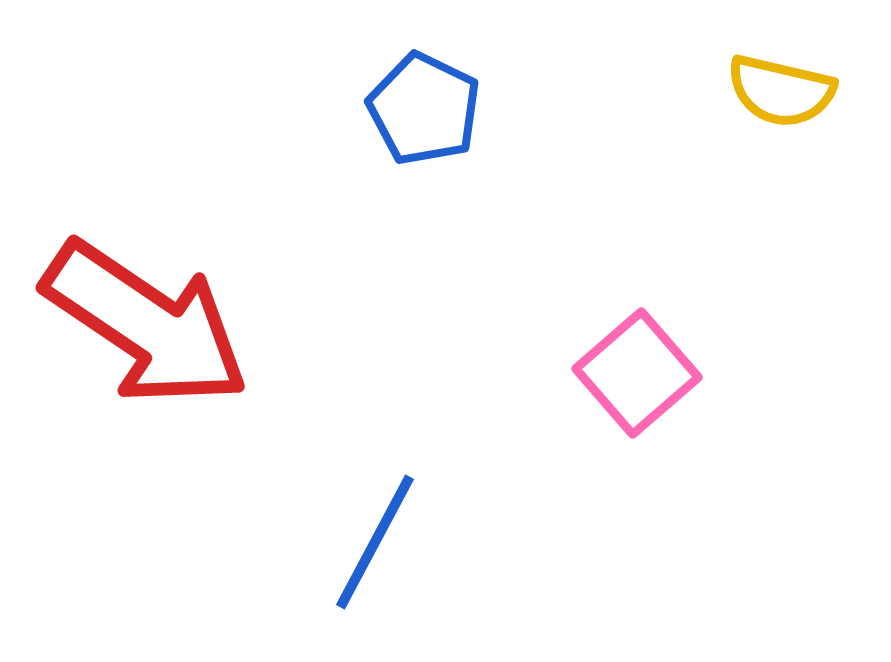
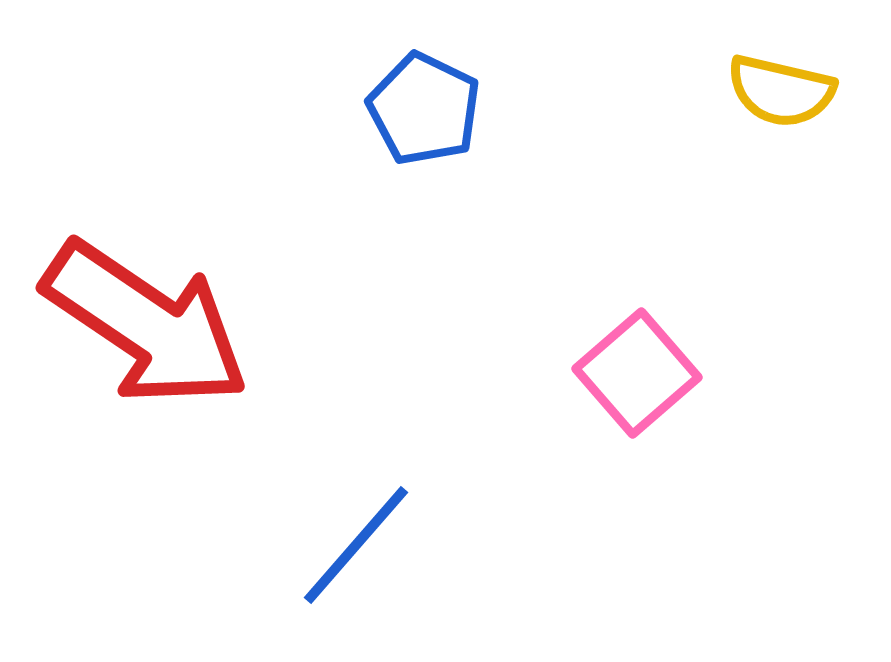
blue line: moved 19 px left, 3 px down; rotated 13 degrees clockwise
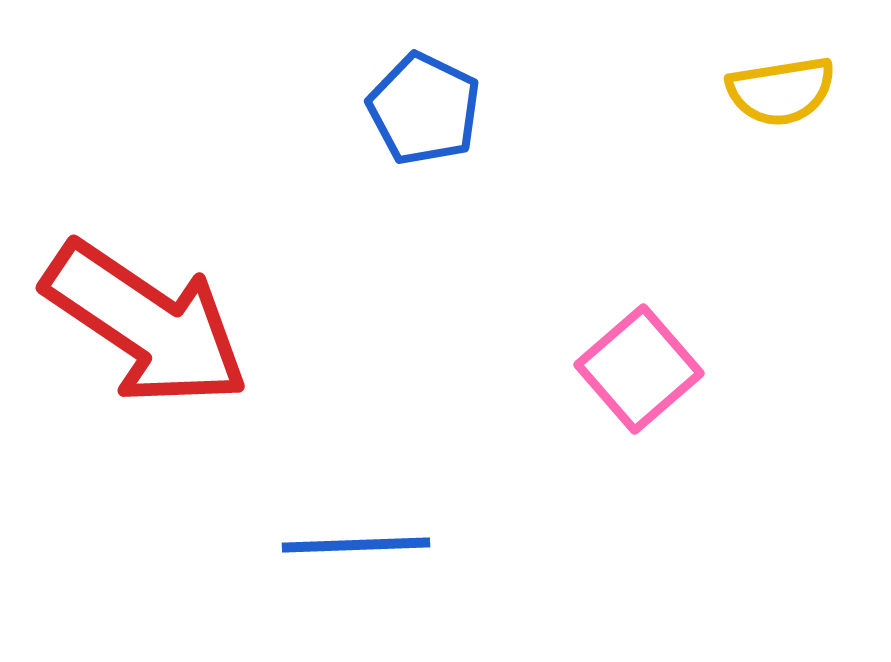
yellow semicircle: rotated 22 degrees counterclockwise
pink square: moved 2 px right, 4 px up
blue line: rotated 47 degrees clockwise
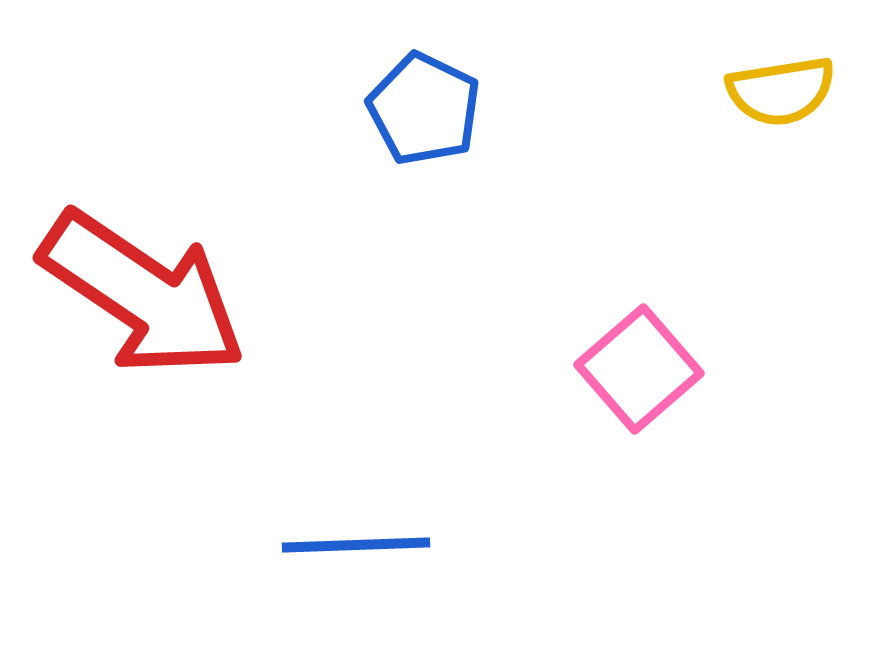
red arrow: moved 3 px left, 30 px up
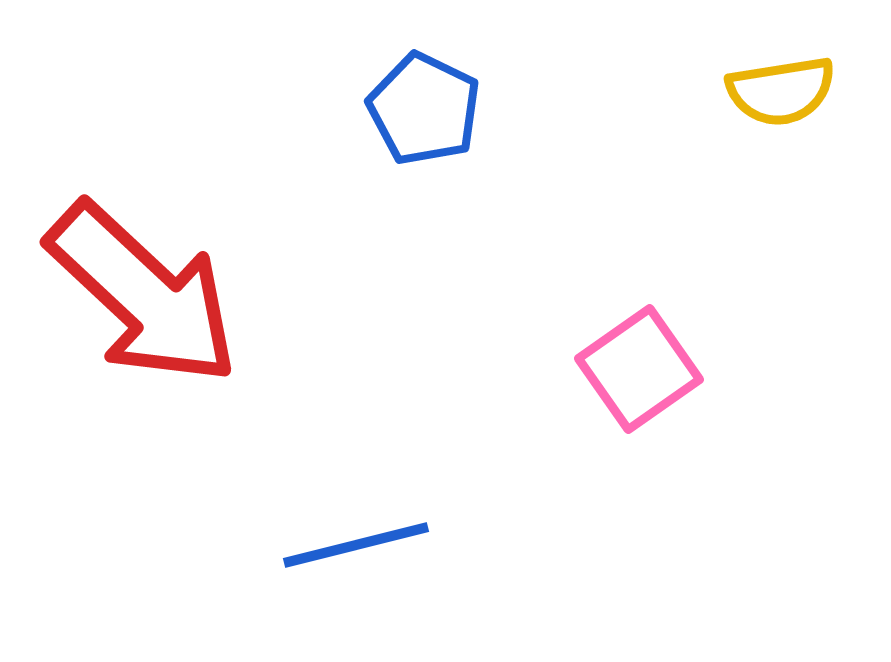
red arrow: rotated 9 degrees clockwise
pink square: rotated 6 degrees clockwise
blue line: rotated 12 degrees counterclockwise
